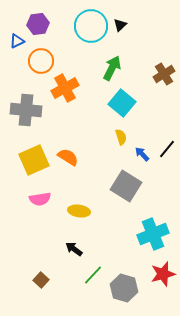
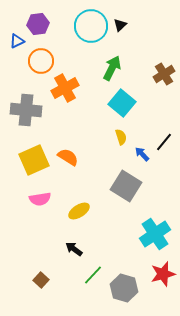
black line: moved 3 px left, 7 px up
yellow ellipse: rotated 40 degrees counterclockwise
cyan cross: moved 2 px right; rotated 12 degrees counterclockwise
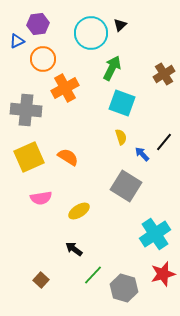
cyan circle: moved 7 px down
orange circle: moved 2 px right, 2 px up
cyan square: rotated 20 degrees counterclockwise
yellow square: moved 5 px left, 3 px up
pink semicircle: moved 1 px right, 1 px up
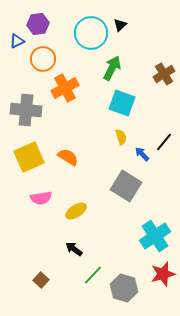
yellow ellipse: moved 3 px left
cyan cross: moved 2 px down
